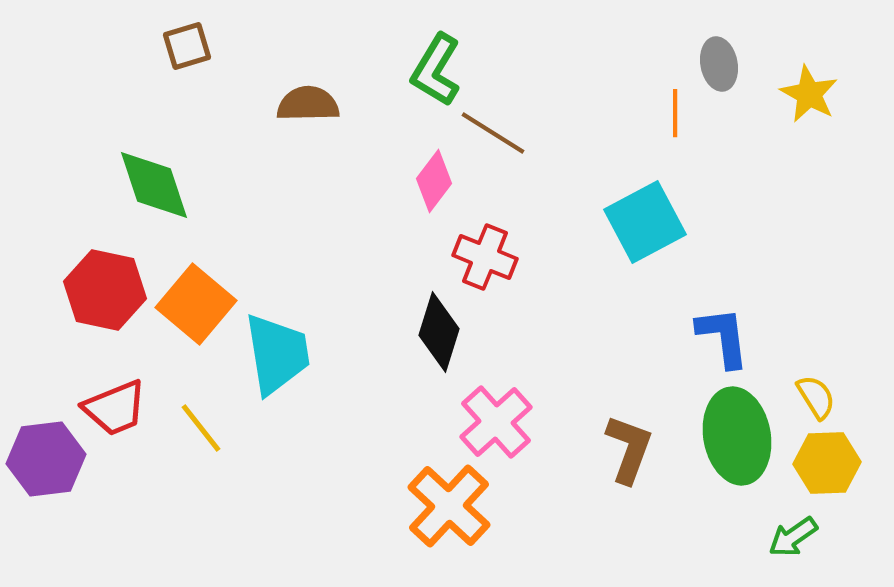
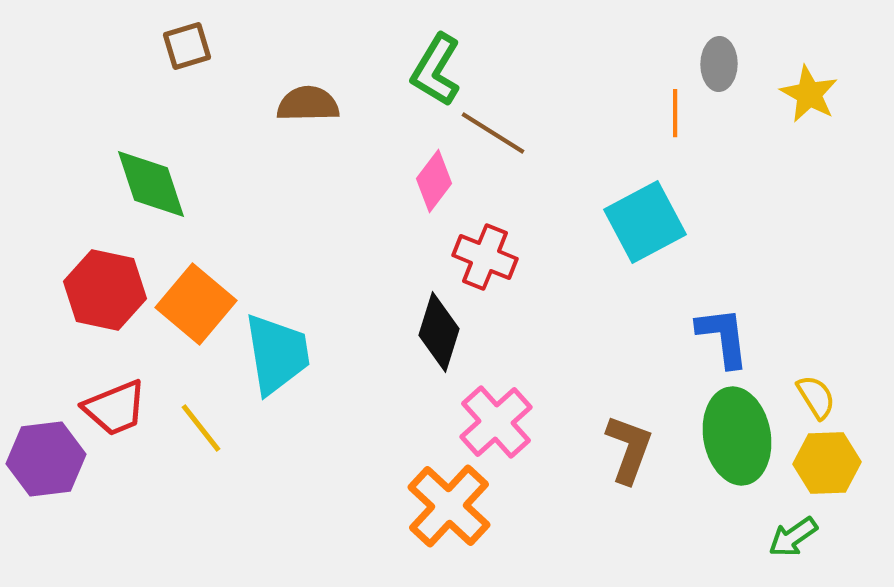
gray ellipse: rotated 12 degrees clockwise
green diamond: moved 3 px left, 1 px up
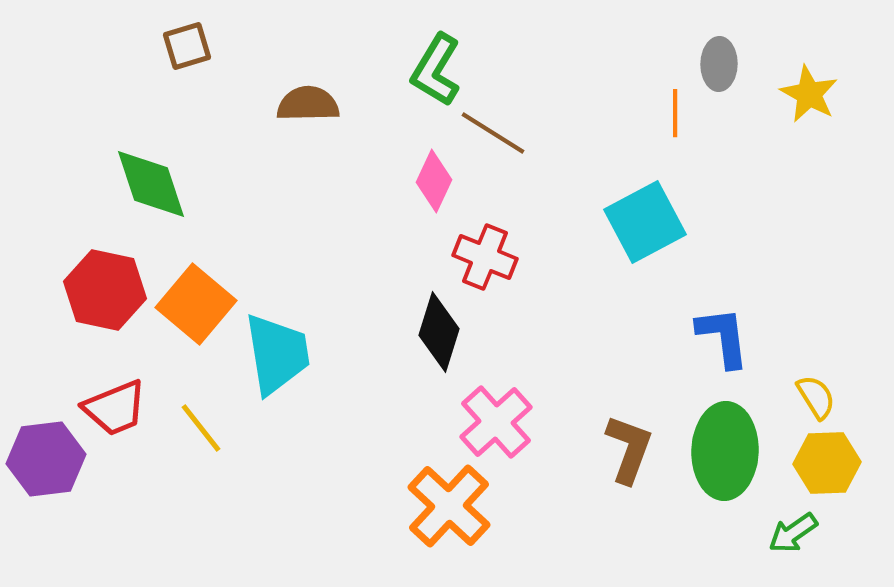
pink diamond: rotated 12 degrees counterclockwise
green ellipse: moved 12 px left, 15 px down; rotated 12 degrees clockwise
green arrow: moved 4 px up
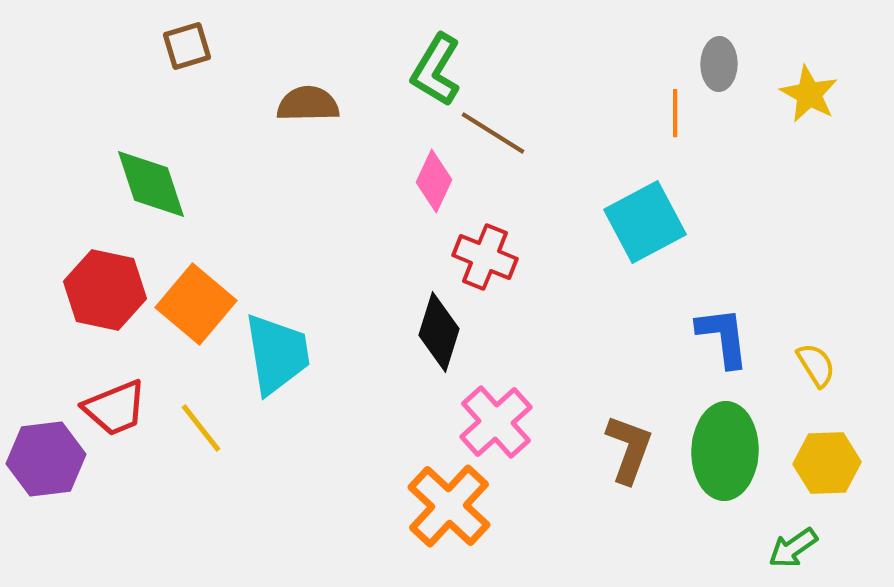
yellow semicircle: moved 32 px up
green arrow: moved 15 px down
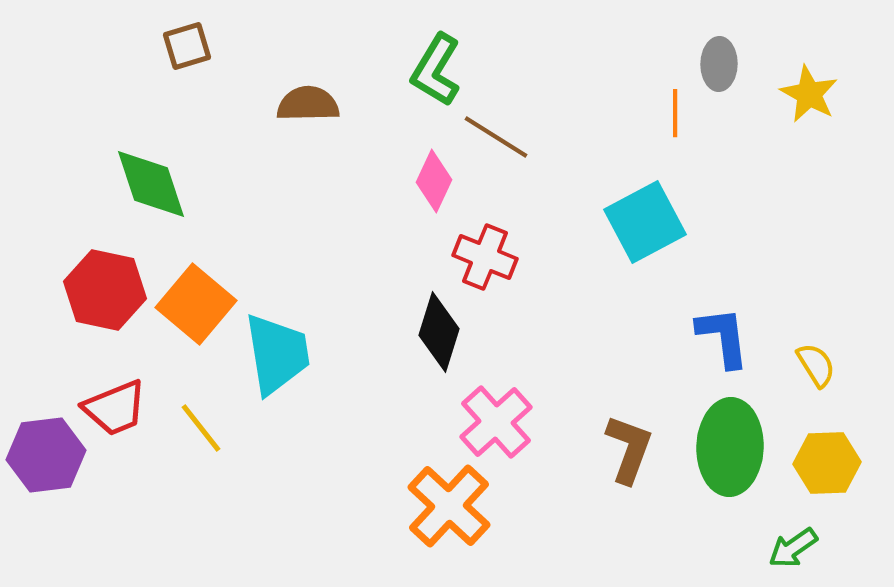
brown line: moved 3 px right, 4 px down
green ellipse: moved 5 px right, 4 px up
purple hexagon: moved 4 px up
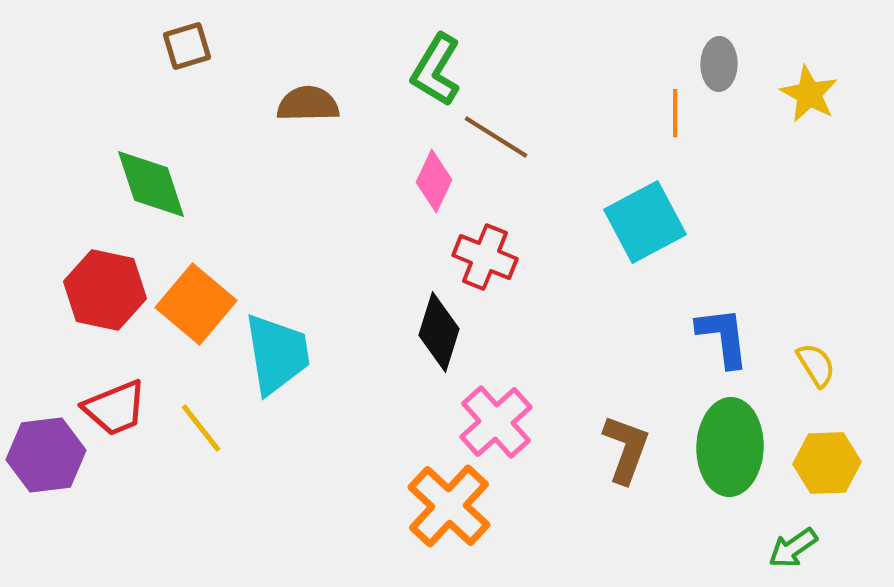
brown L-shape: moved 3 px left
